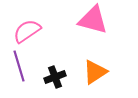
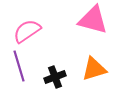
orange triangle: moved 1 px left, 3 px up; rotated 16 degrees clockwise
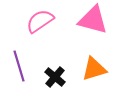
pink semicircle: moved 13 px right, 10 px up
black cross: rotated 30 degrees counterclockwise
